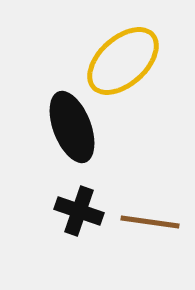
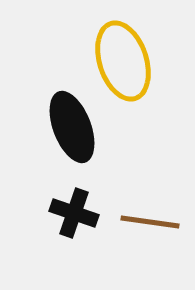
yellow ellipse: rotated 66 degrees counterclockwise
black cross: moved 5 px left, 2 px down
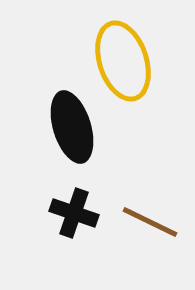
black ellipse: rotated 4 degrees clockwise
brown line: rotated 18 degrees clockwise
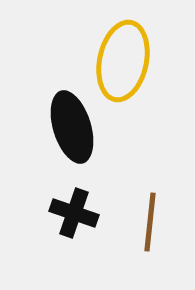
yellow ellipse: rotated 30 degrees clockwise
brown line: rotated 70 degrees clockwise
